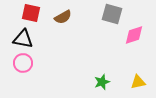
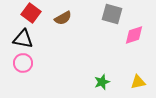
red square: rotated 24 degrees clockwise
brown semicircle: moved 1 px down
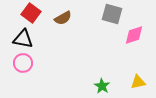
green star: moved 4 px down; rotated 21 degrees counterclockwise
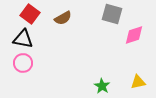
red square: moved 1 px left, 1 px down
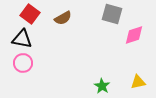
black triangle: moved 1 px left
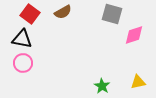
brown semicircle: moved 6 px up
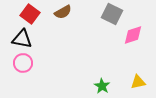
gray square: rotated 10 degrees clockwise
pink diamond: moved 1 px left
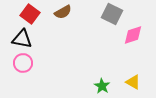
yellow triangle: moved 5 px left; rotated 42 degrees clockwise
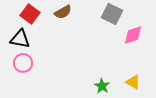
black triangle: moved 2 px left
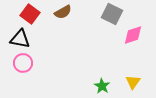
yellow triangle: rotated 35 degrees clockwise
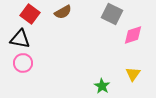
yellow triangle: moved 8 px up
